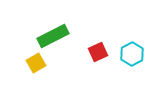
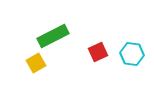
cyan hexagon: rotated 25 degrees counterclockwise
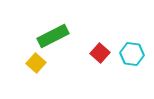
red square: moved 2 px right, 1 px down; rotated 24 degrees counterclockwise
yellow square: rotated 18 degrees counterclockwise
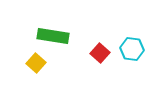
green rectangle: rotated 36 degrees clockwise
cyan hexagon: moved 5 px up
